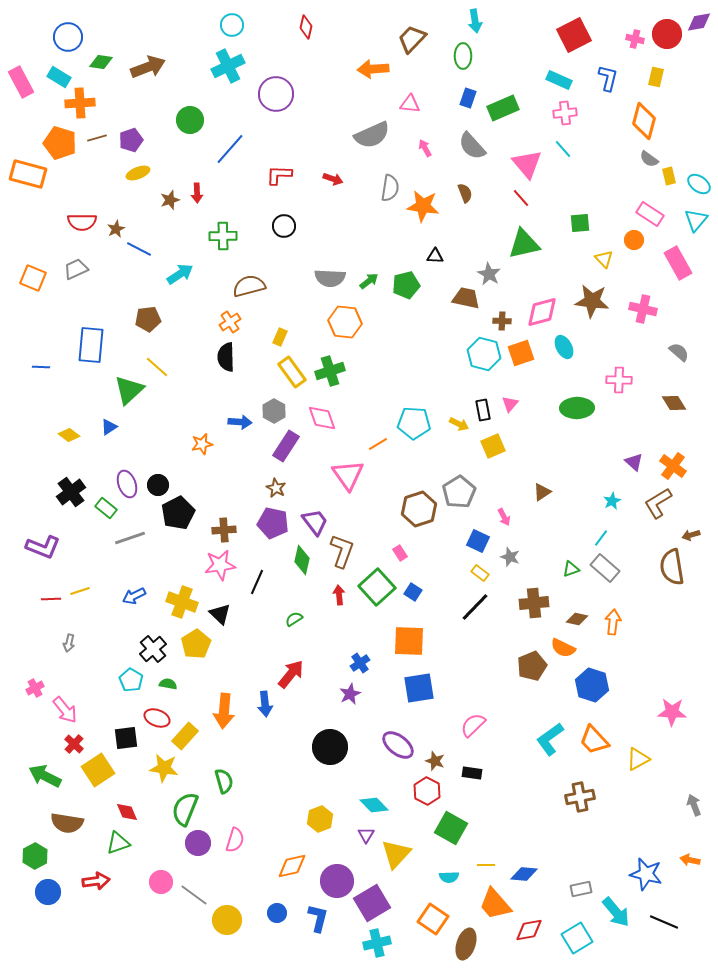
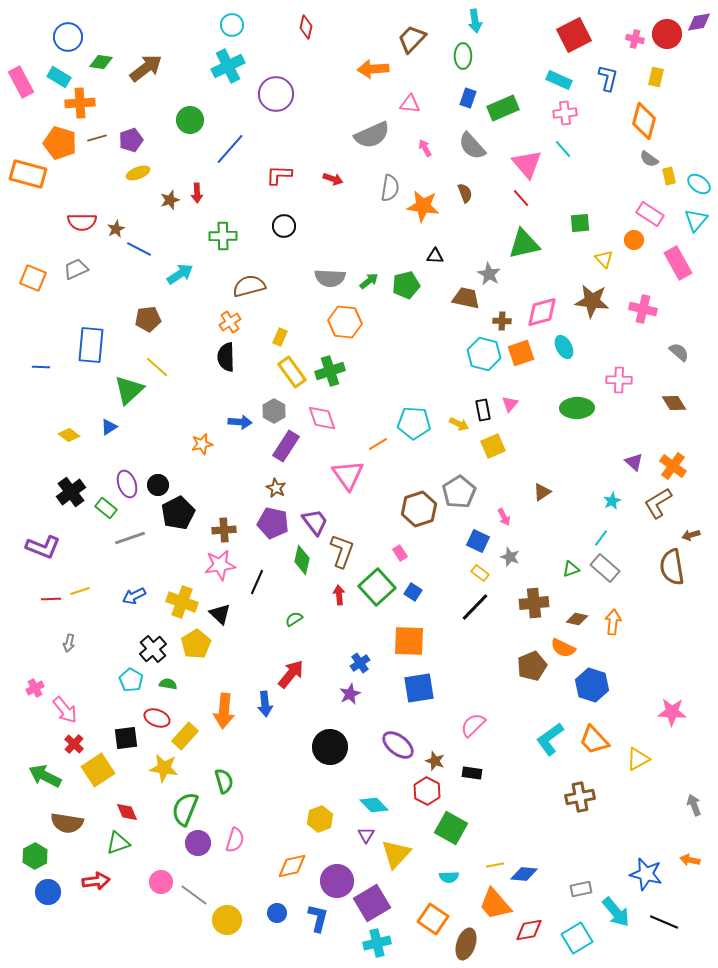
brown arrow at (148, 67): moved 2 px left, 1 px down; rotated 16 degrees counterclockwise
yellow line at (486, 865): moved 9 px right; rotated 12 degrees counterclockwise
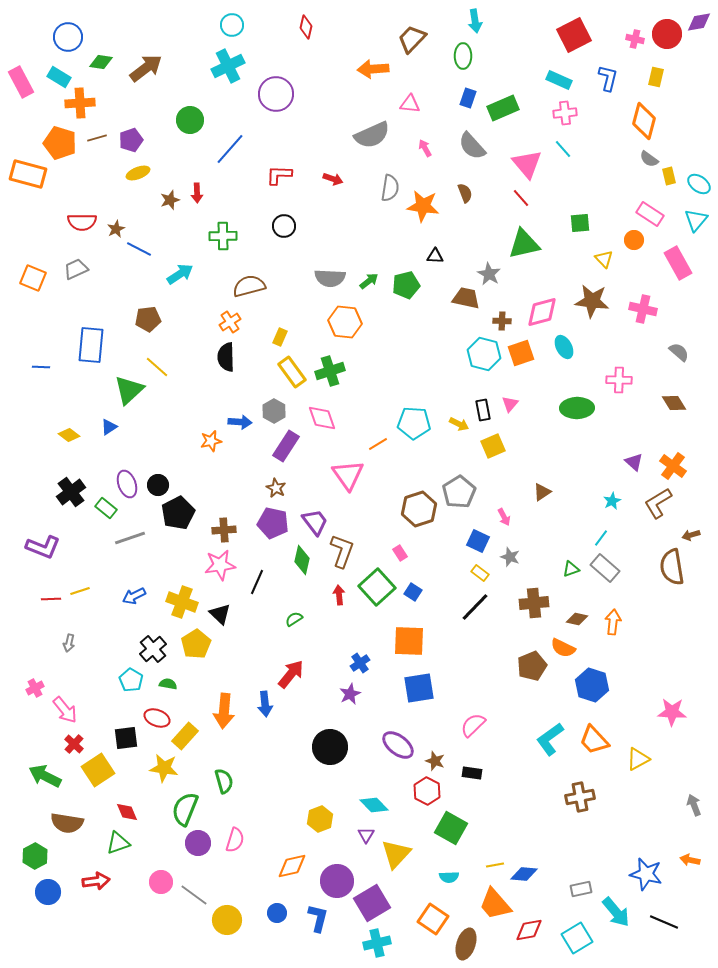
orange star at (202, 444): moved 9 px right, 3 px up
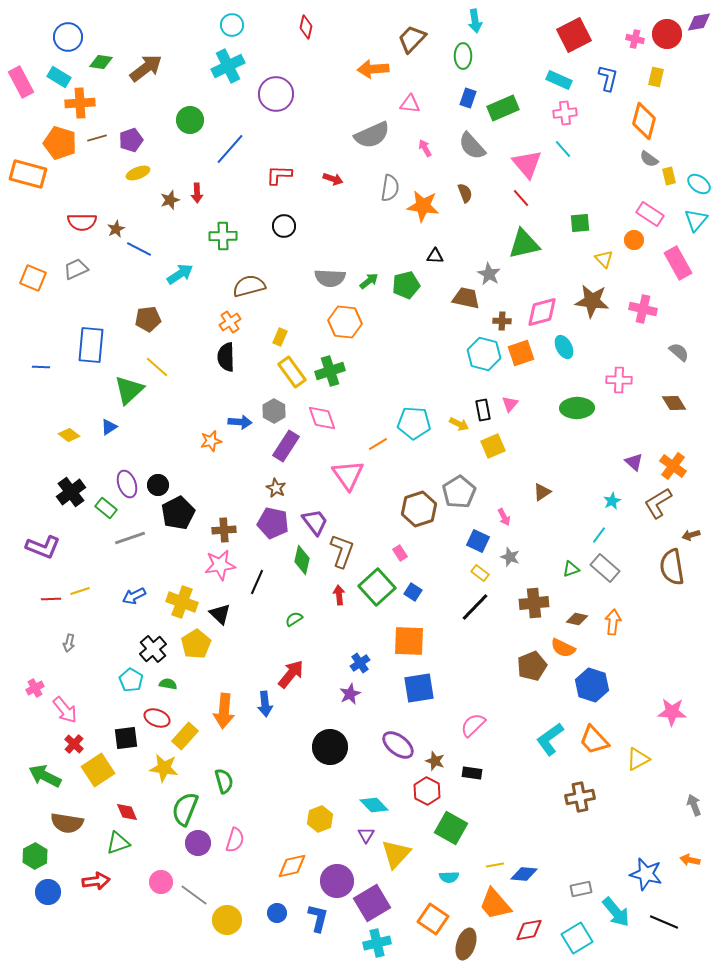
cyan line at (601, 538): moved 2 px left, 3 px up
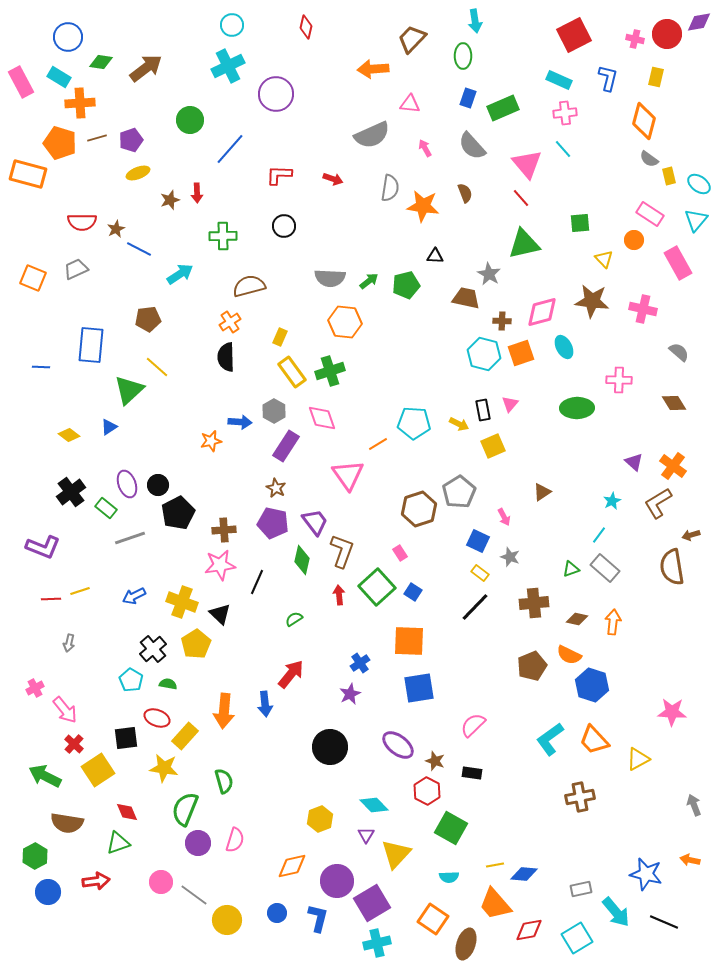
orange semicircle at (563, 648): moved 6 px right, 7 px down
